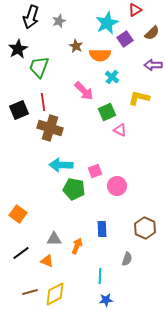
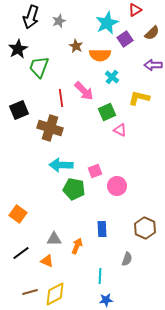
red line: moved 18 px right, 4 px up
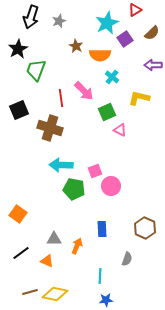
green trapezoid: moved 3 px left, 3 px down
pink circle: moved 6 px left
yellow diamond: rotated 40 degrees clockwise
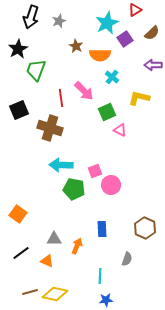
pink circle: moved 1 px up
